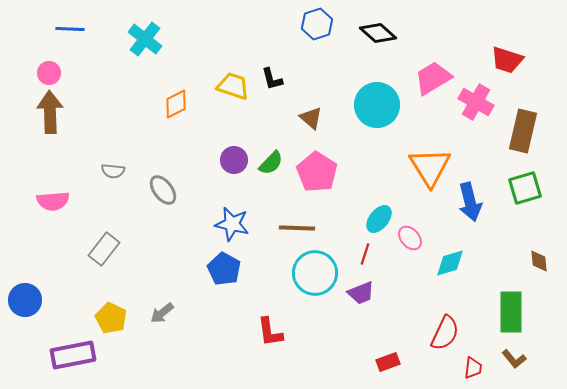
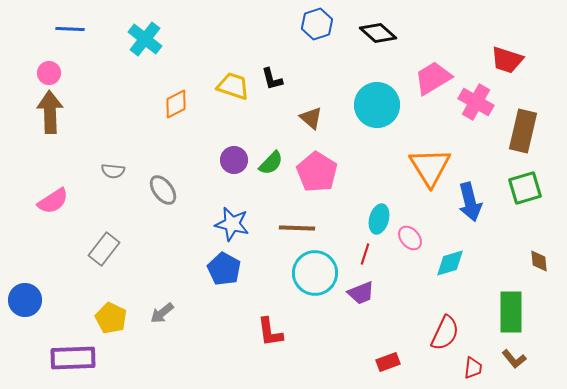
pink semicircle at (53, 201): rotated 28 degrees counterclockwise
cyan ellipse at (379, 219): rotated 24 degrees counterclockwise
purple rectangle at (73, 355): moved 3 px down; rotated 9 degrees clockwise
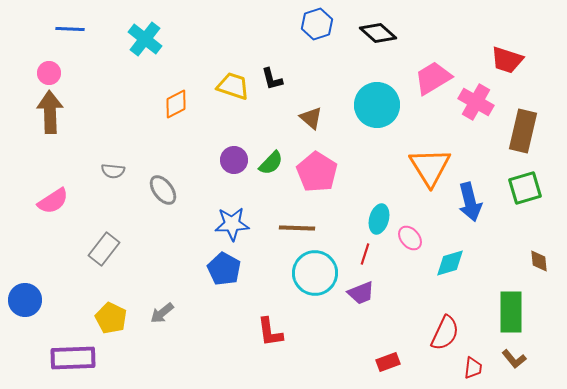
blue star at (232, 224): rotated 16 degrees counterclockwise
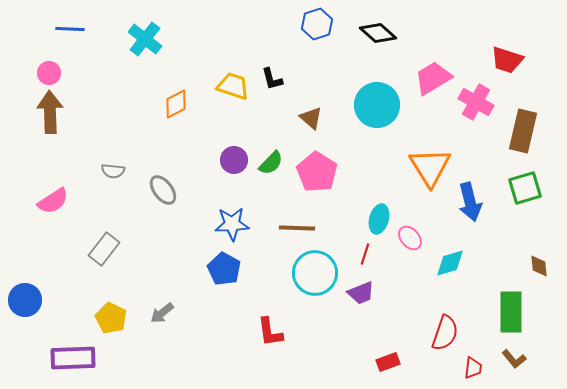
brown diamond at (539, 261): moved 5 px down
red semicircle at (445, 333): rotated 6 degrees counterclockwise
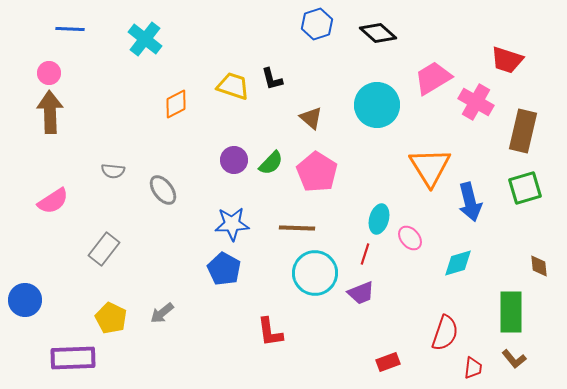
cyan diamond at (450, 263): moved 8 px right
